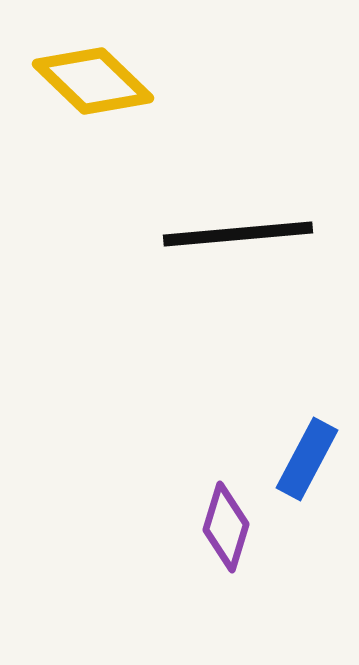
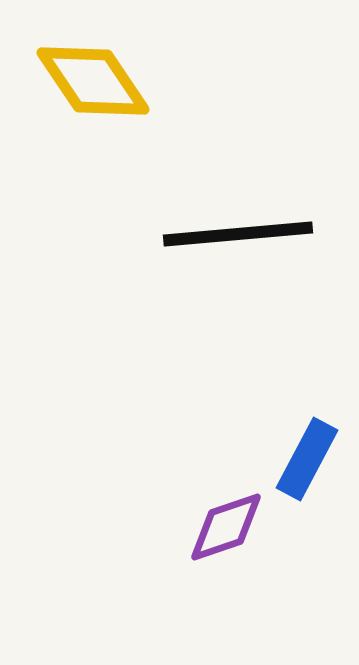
yellow diamond: rotated 12 degrees clockwise
purple diamond: rotated 54 degrees clockwise
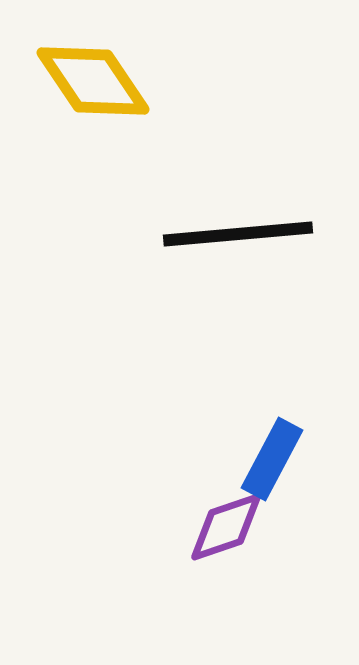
blue rectangle: moved 35 px left
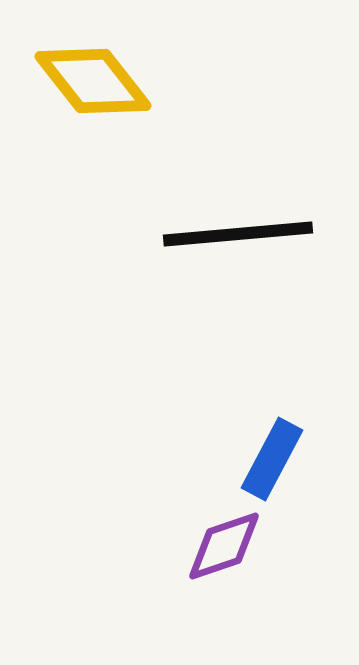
yellow diamond: rotated 4 degrees counterclockwise
purple diamond: moved 2 px left, 19 px down
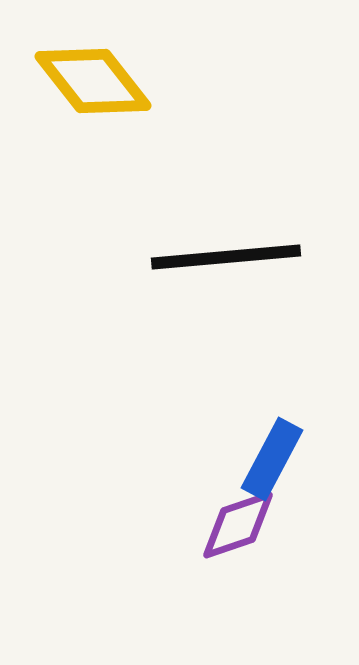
black line: moved 12 px left, 23 px down
purple diamond: moved 14 px right, 21 px up
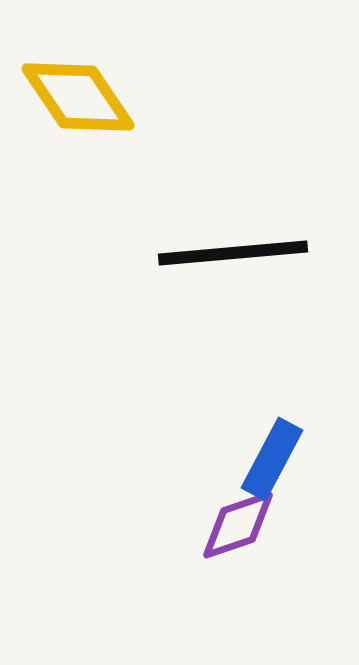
yellow diamond: moved 15 px left, 16 px down; rotated 4 degrees clockwise
black line: moved 7 px right, 4 px up
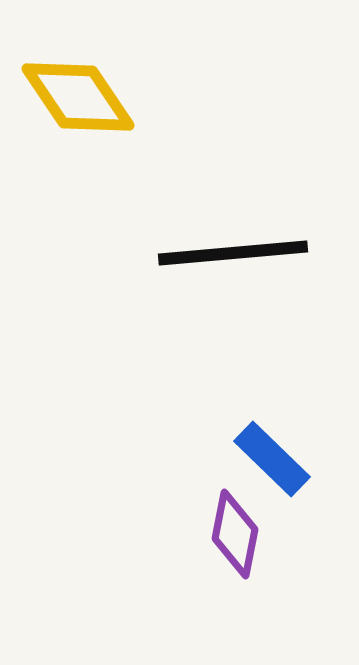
blue rectangle: rotated 74 degrees counterclockwise
purple diamond: moved 3 px left, 9 px down; rotated 60 degrees counterclockwise
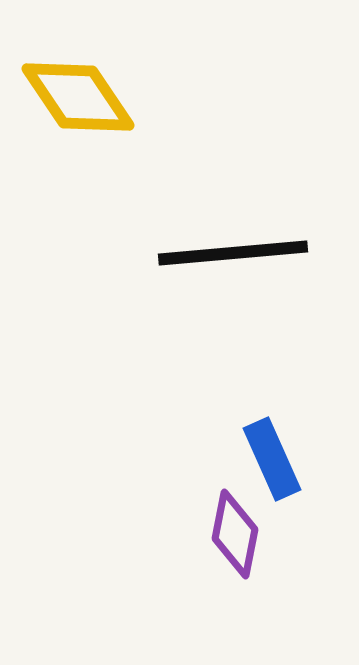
blue rectangle: rotated 22 degrees clockwise
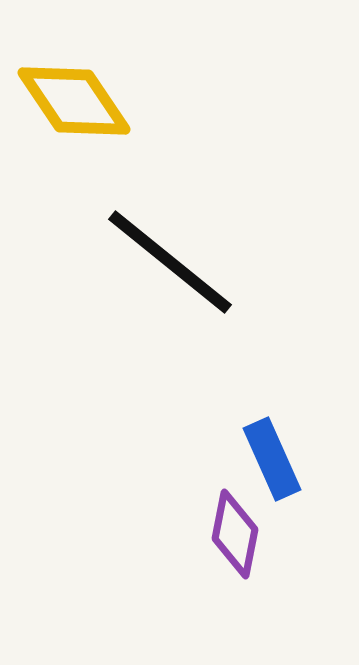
yellow diamond: moved 4 px left, 4 px down
black line: moved 63 px left, 9 px down; rotated 44 degrees clockwise
